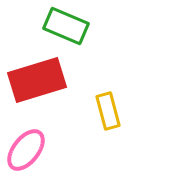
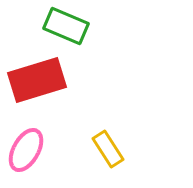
yellow rectangle: moved 38 px down; rotated 18 degrees counterclockwise
pink ellipse: rotated 9 degrees counterclockwise
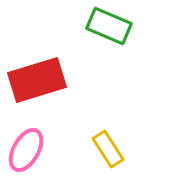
green rectangle: moved 43 px right
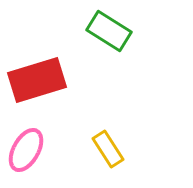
green rectangle: moved 5 px down; rotated 9 degrees clockwise
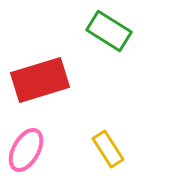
red rectangle: moved 3 px right
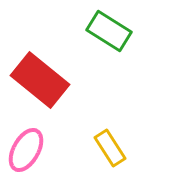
red rectangle: rotated 56 degrees clockwise
yellow rectangle: moved 2 px right, 1 px up
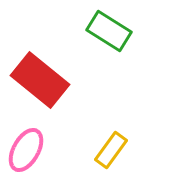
yellow rectangle: moved 1 px right, 2 px down; rotated 69 degrees clockwise
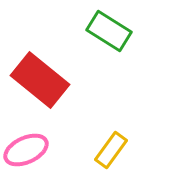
pink ellipse: rotated 36 degrees clockwise
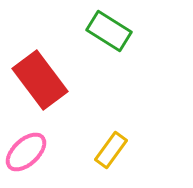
red rectangle: rotated 14 degrees clockwise
pink ellipse: moved 2 px down; rotated 18 degrees counterclockwise
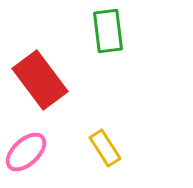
green rectangle: moved 1 px left; rotated 51 degrees clockwise
yellow rectangle: moved 6 px left, 2 px up; rotated 69 degrees counterclockwise
